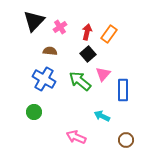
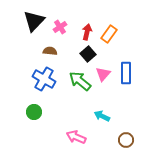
blue rectangle: moved 3 px right, 17 px up
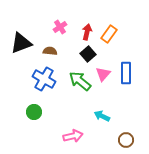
black triangle: moved 13 px left, 22 px down; rotated 25 degrees clockwise
pink arrow: moved 3 px left, 1 px up; rotated 144 degrees clockwise
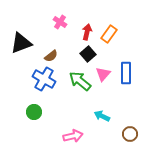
pink cross: moved 5 px up; rotated 24 degrees counterclockwise
brown semicircle: moved 1 px right, 5 px down; rotated 136 degrees clockwise
brown circle: moved 4 px right, 6 px up
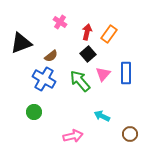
green arrow: rotated 10 degrees clockwise
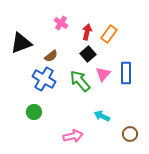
pink cross: moved 1 px right, 1 px down
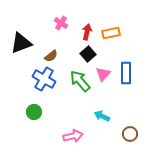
orange rectangle: moved 2 px right, 1 px up; rotated 42 degrees clockwise
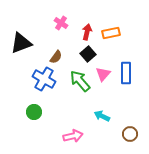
brown semicircle: moved 5 px right, 1 px down; rotated 16 degrees counterclockwise
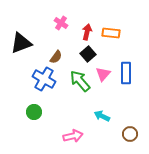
orange rectangle: rotated 18 degrees clockwise
